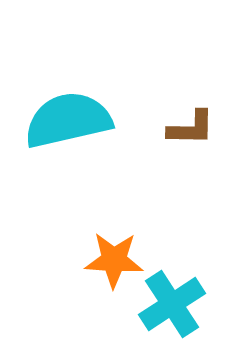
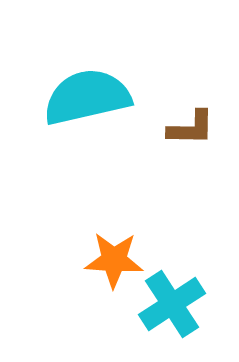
cyan semicircle: moved 19 px right, 23 px up
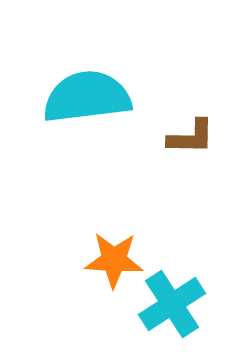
cyan semicircle: rotated 6 degrees clockwise
brown L-shape: moved 9 px down
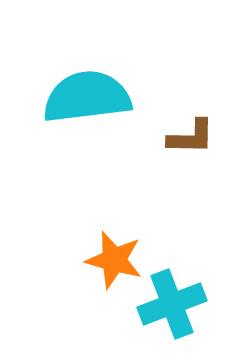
orange star: rotated 12 degrees clockwise
cyan cross: rotated 12 degrees clockwise
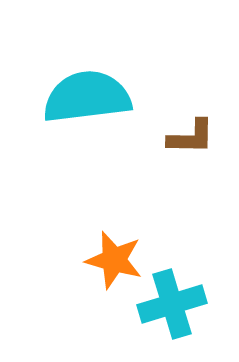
cyan cross: rotated 4 degrees clockwise
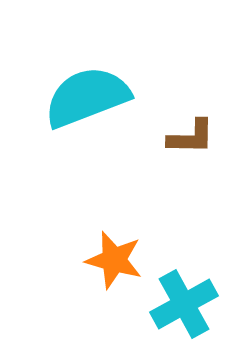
cyan semicircle: rotated 14 degrees counterclockwise
cyan cross: moved 12 px right; rotated 12 degrees counterclockwise
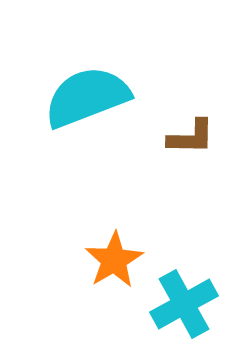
orange star: rotated 26 degrees clockwise
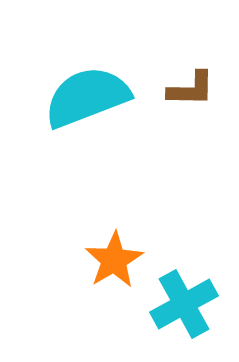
brown L-shape: moved 48 px up
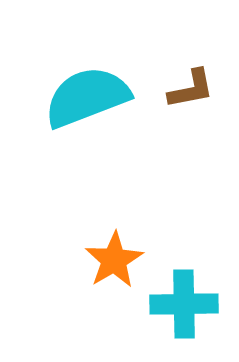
brown L-shape: rotated 12 degrees counterclockwise
cyan cross: rotated 28 degrees clockwise
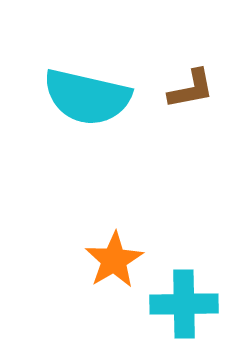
cyan semicircle: rotated 146 degrees counterclockwise
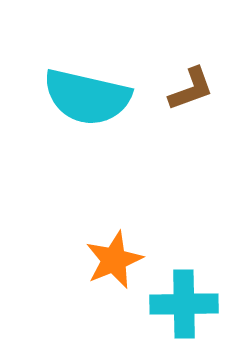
brown L-shape: rotated 9 degrees counterclockwise
orange star: rotated 8 degrees clockwise
